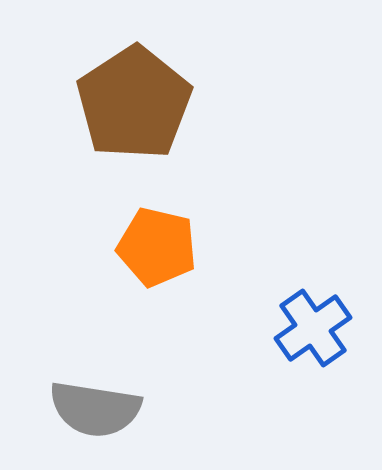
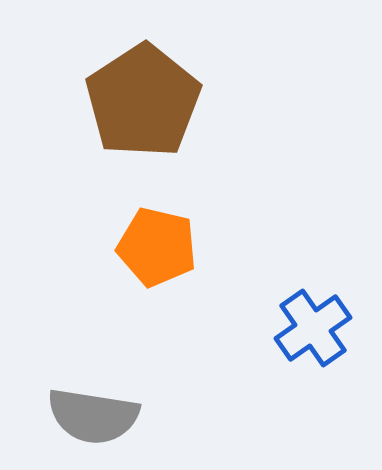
brown pentagon: moved 9 px right, 2 px up
gray semicircle: moved 2 px left, 7 px down
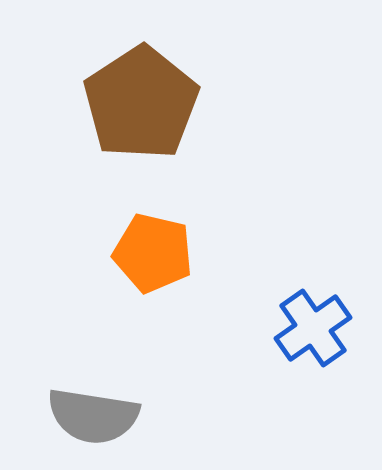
brown pentagon: moved 2 px left, 2 px down
orange pentagon: moved 4 px left, 6 px down
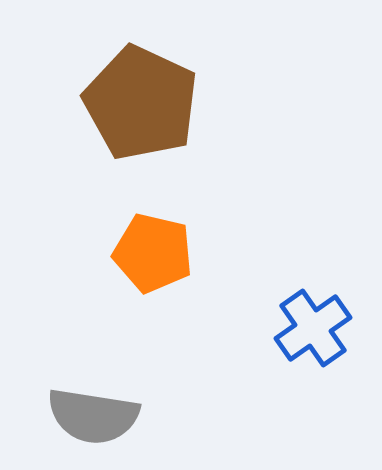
brown pentagon: rotated 14 degrees counterclockwise
